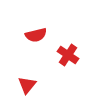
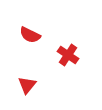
red semicircle: moved 6 px left; rotated 40 degrees clockwise
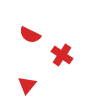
red cross: moved 6 px left
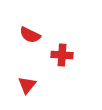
red cross: rotated 30 degrees counterclockwise
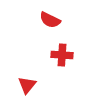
red semicircle: moved 20 px right, 15 px up
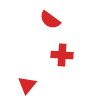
red semicircle: rotated 10 degrees clockwise
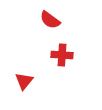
red triangle: moved 3 px left, 4 px up
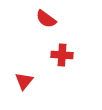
red semicircle: moved 4 px left, 1 px up
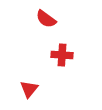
red triangle: moved 5 px right, 8 px down
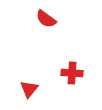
red cross: moved 10 px right, 18 px down
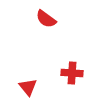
red triangle: moved 1 px left, 2 px up; rotated 18 degrees counterclockwise
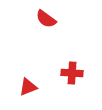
red triangle: rotated 48 degrees clockwise
